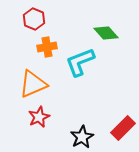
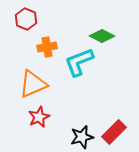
red hexagon: moved 8 px left
green diamond: moved 4 px left, 3 px down; rotated 20 degrees counterclockwise
cyan L-shape: moved 1 px left
red rectangle: moved 9 px left, 4 px down
black star: rotated 15 degrees clockwise
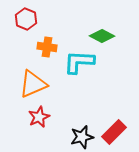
orange cross: rotated 18 degrees clockwise
cyan L-shape: rotated 24 degrees clockwise
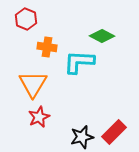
orange triangle: rotated 36 degrees counterclockwise
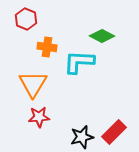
red star: rotated 20 degrees clockwise
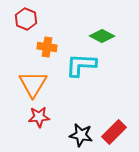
cyan L-shape: moved 2 px right, 3 px down
black star: moved 1 px left, 2 px up; rotated 25 degrees clockwise
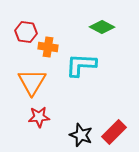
red hexagon: moved 13 px down; rotated 15 degrees counterclockwise
green diamond: moved 9 px up
orange cross: moved 1 px right
orange triangle: moved 1 px left, 2 px up
black star: rotated 10 degrees clockwise
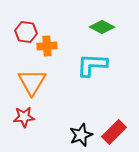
orange cross: moved 1 px left, 1 px up; rotated 12 degrees counterclockwise
cyan L-shape: moved 11 px right
red star: moved 15 px left
black star: rotated 30 degrees clockwise
